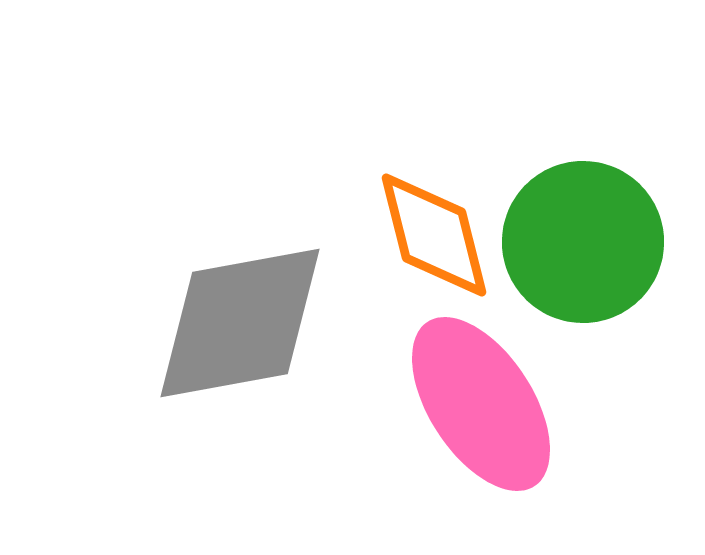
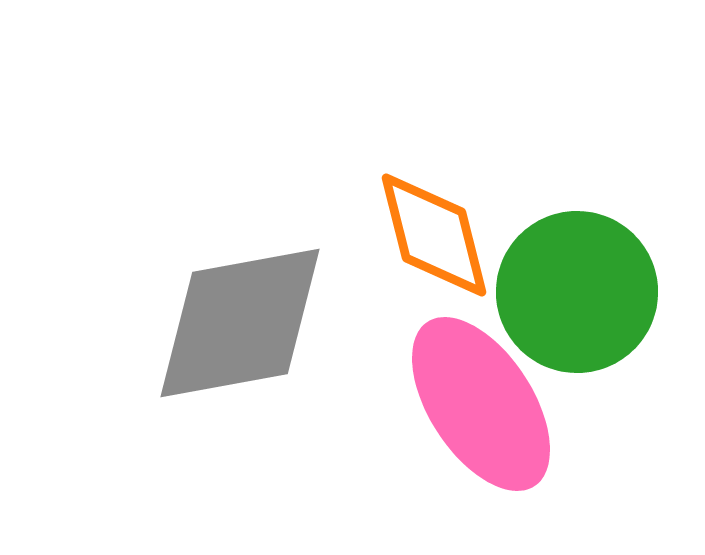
green circle: moved 6 px left, 50 px down
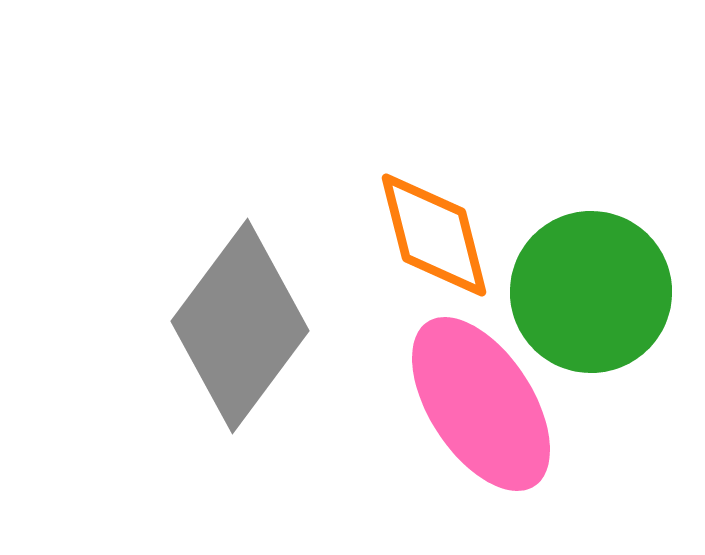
green circle: moved 14 px right
gray diamond: moved 3 px down; rotated 43 degrees counterclockwise
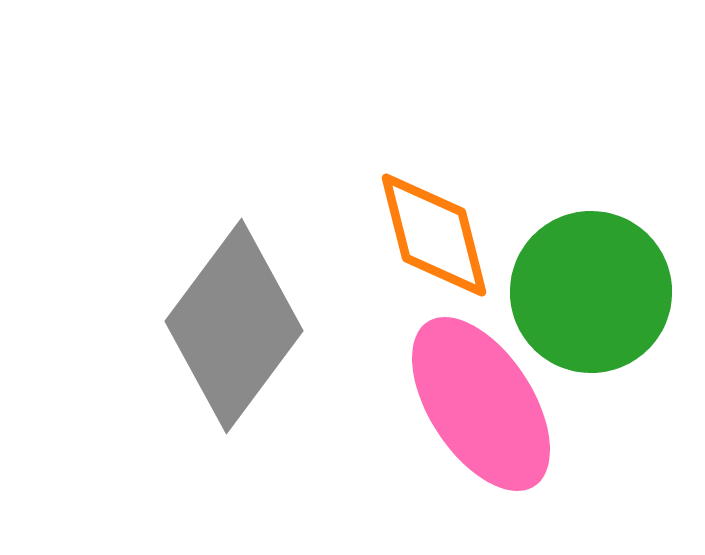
gray diamond: moved 6 px left
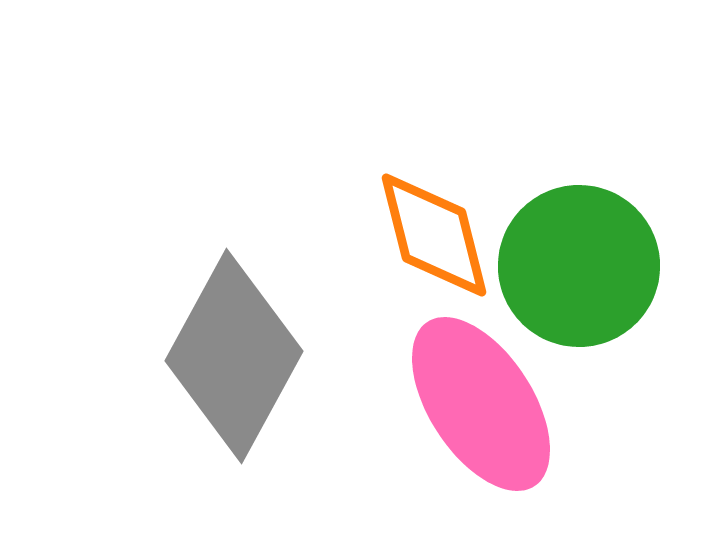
green circle: moved 12 px left, 26 px up
gray diamond: moved 30 px down; rotated 8 degrees counterclockwise
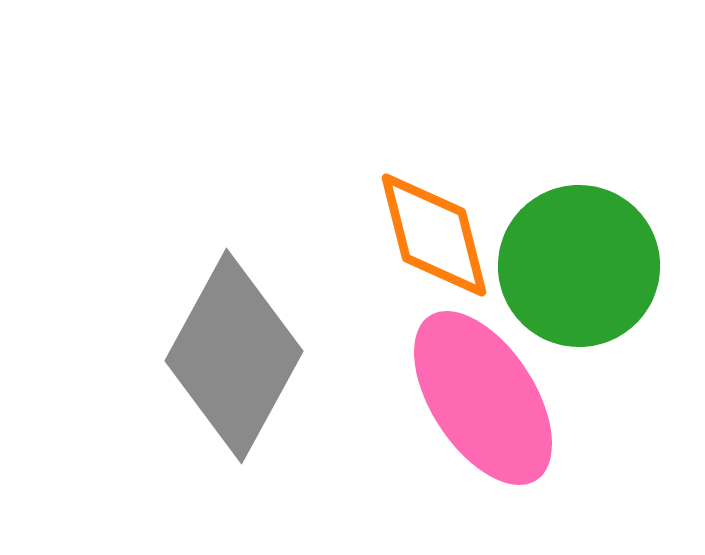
pink ellipse: moved 2 px right, 6 px up
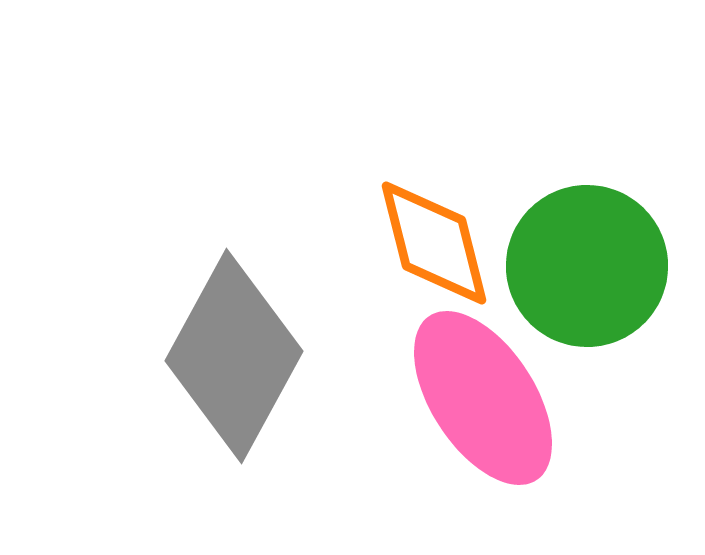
orange diamond: moved 8 px down
green circle: moved 8 px right
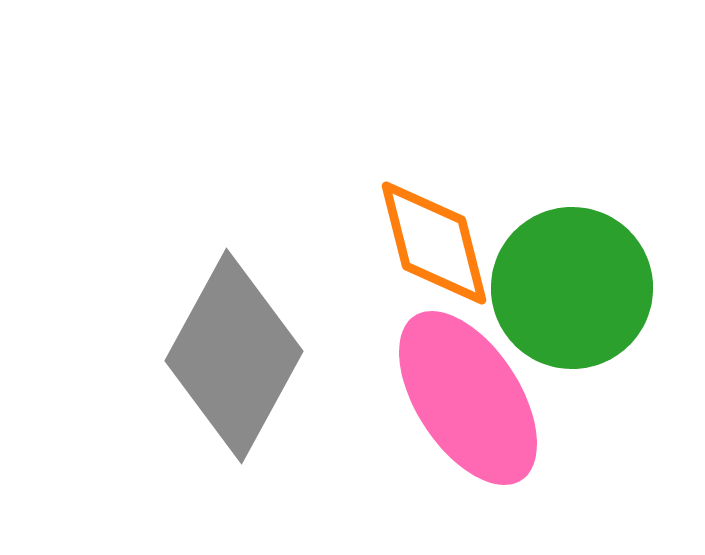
green circle: moved 15 px left, 22 px down
pink ellipse: moved 15 px left
